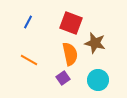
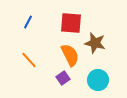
red square: rotated 15 degrees counterclockwise
orange semicircle: moved 1 px down; rotated 15 degrees counterclockwise
orange line: rotated 18 degrees clockwise
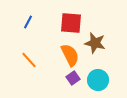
purple square: moved 10 px right
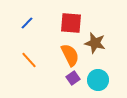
blue line: moved 1 px left, 1 px down; rotated 16 degrees clockwise
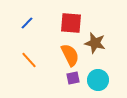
purple square: rotated 24 degrees clockwise
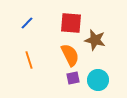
brown star: moved 3 px up
orange line: rotated 24 degrees clockwise
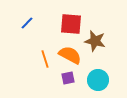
red square: moved 1 px down
brown star: moved 1 px down
orange semicircle: rotated 35 degrees counterclockwise
orange line: moved 16 px right, 1 px up
purple square: moved 5 px left
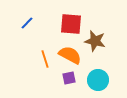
purple square: moved 1 px right
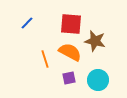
orange semicircle: moved 3 px up
